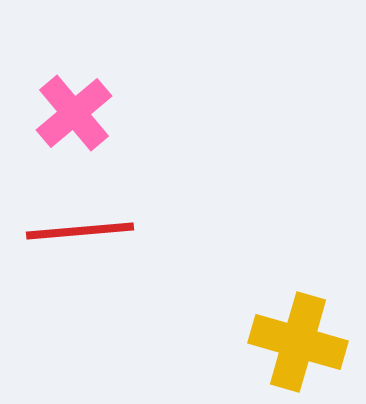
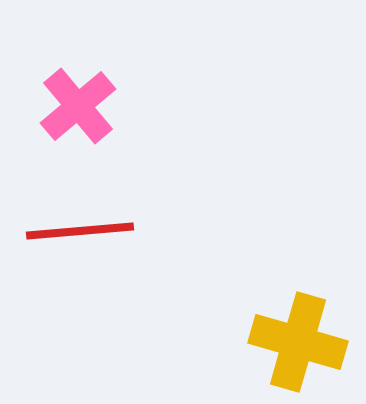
pink cross: moved 4 px right, 7 px up
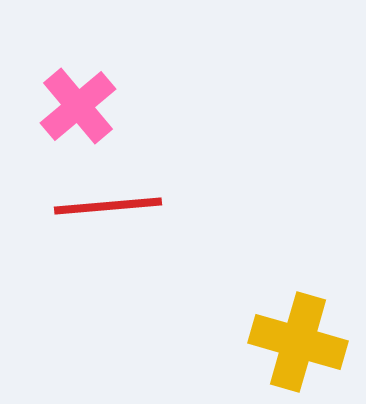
red line: moved 28 px right, 25 px up
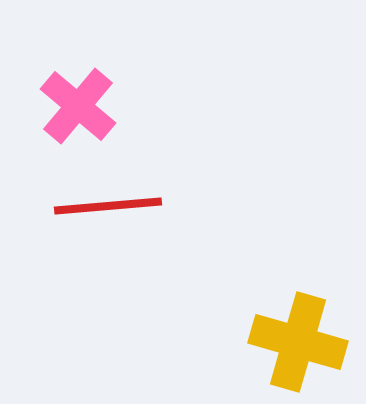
pink cross: rotated 10 degrees counterclockwise
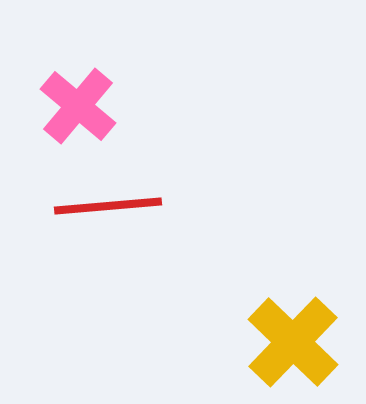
yellow cross: moved 5 px left; rotated 28 degrees clockwise
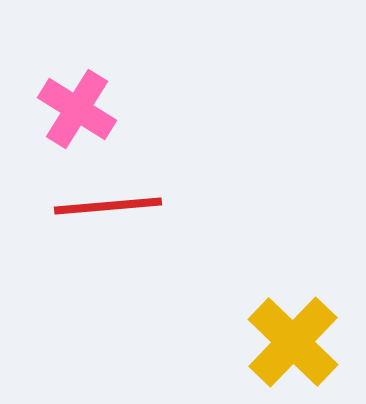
pink cross: moved 1 px left, 3 px down; rotated 8 degrees counterclockwise
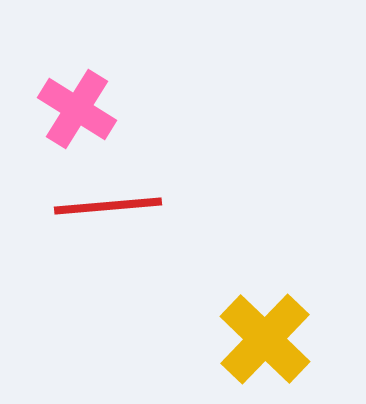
yellow cross: moved 28 px left, 3 px up
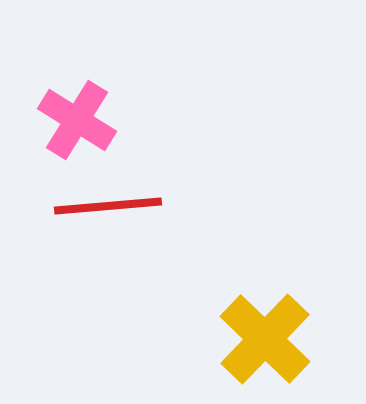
pink cross: moved 11 px down
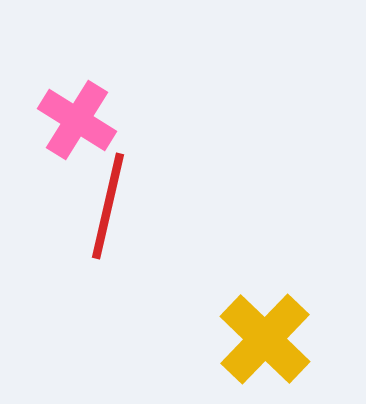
red line: rotated 72 degrees counterclockwise
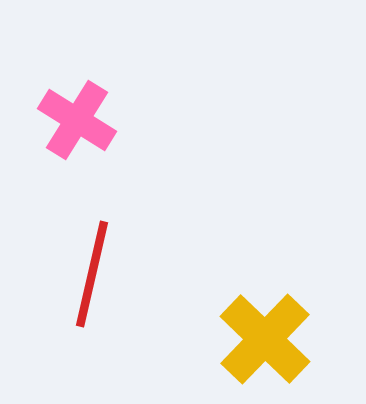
red line: moved 16 px left, 68 px down
